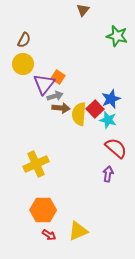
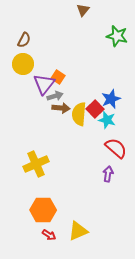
cyan star: moved 1 px left
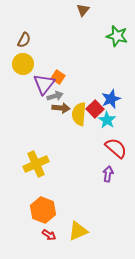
cyan star: rotated 18 degrees clockwise
orange hexagon: rotated 20 degrees clockwise
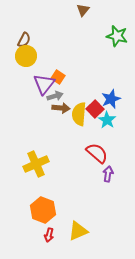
yellow circle: moved 3 px right, 8 px up
red semicircle: moved 19 px left, 5 px down
red arrow: rotated 72 degrees clockwise
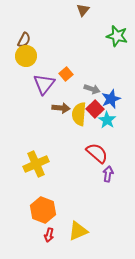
orange square: moved 8 px right, 3 px up; rotated 16 degrees clockwise
gray arrow: moved 37 px right, 7 px up; rotated 35 degrees clockwise
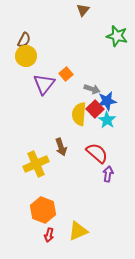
blue star: moved 4 px left, 2 px down; rotated 12 degrees clockwise
brown arrow: moved 39 px down; rotated 66 degrees clockwise
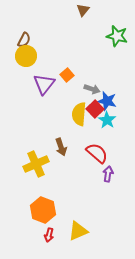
orange square: moved 1 px right, 1 px down
blue star: rotated 24 degrees clockwise
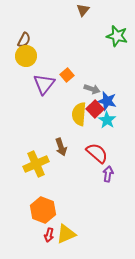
yellow triangle: moved 12 px left, 3 px down
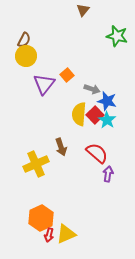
red square: moved 6 px down
orange hexagon: moved 2 px left, 8 px down; rotated 15 degrees clockwise
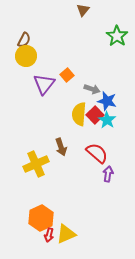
green star: rotated 20 degrees clockwise
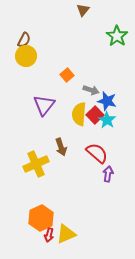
purple triangle: moved 21 px down
gray arrow: moved 1 px left, 1 px down
